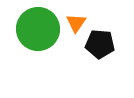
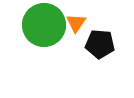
green circle: moved 6 px right, 4 px up
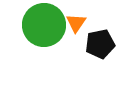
black pentagon: rotated 16 degrees counterclockwise
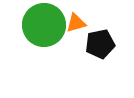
orange triangle: rotated 40 degrees clockwise
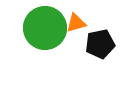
green circle: moved 1 px right, 3 px down
